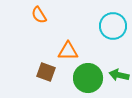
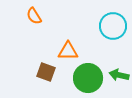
orange semicircle: moved 5 px left, 1 px down
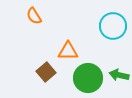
brown square: rotated 30 degrees clockwise
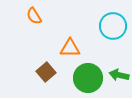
orange triangle: moved 2 px right, 3 px up
